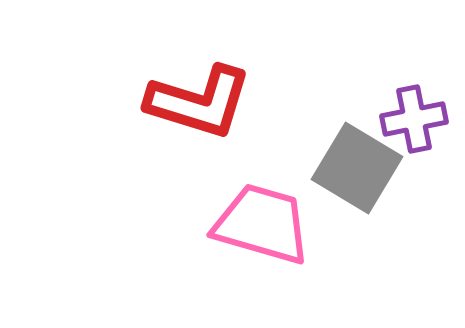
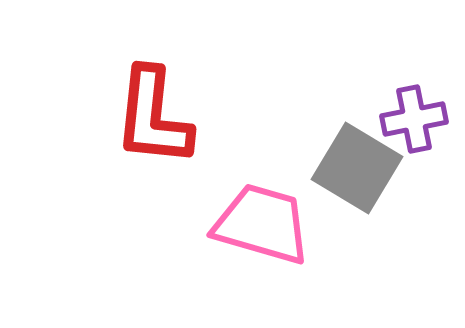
red L-shape: moved 46 px left, 15 px down; rotated 79 degrees clockwise
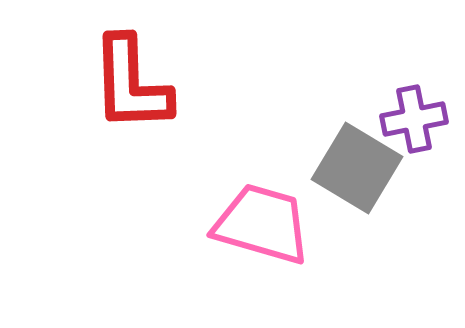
red L-shape: moved 22 px left, 33 px up; rotated 8 degrees counterclockwise
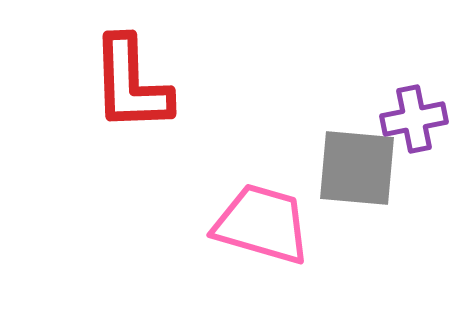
gray square: rotated 26 degrees counterclockwise
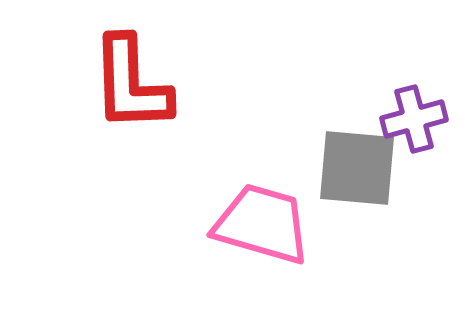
purple cross: rotated 4 degrees counterclockwise
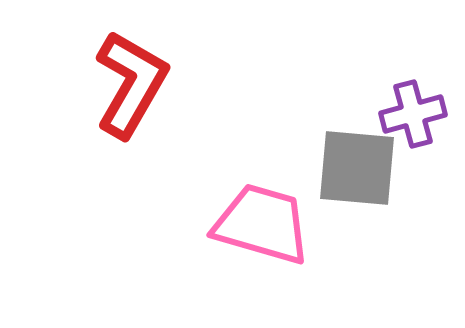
red L-shape: rotated 148 degrees counterclockwise
purple cross: moved 1 px left, 5 px up
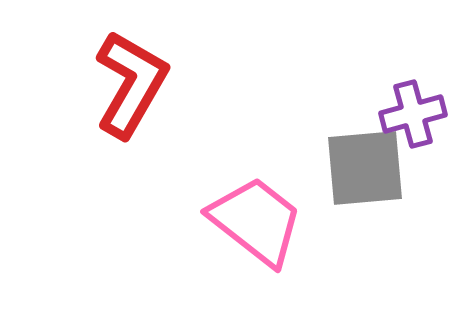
gray square: moved 8 px right; rotated 10 degrees counterclockwise
pink trapezoid: moved 6 px left, 3 px up; rotated 22 degrees clockwise
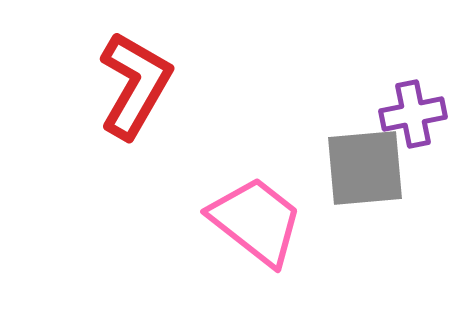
red L-shape: moved 4 px right, 1 px down
purple cross: rotated 4 degrees clockwise
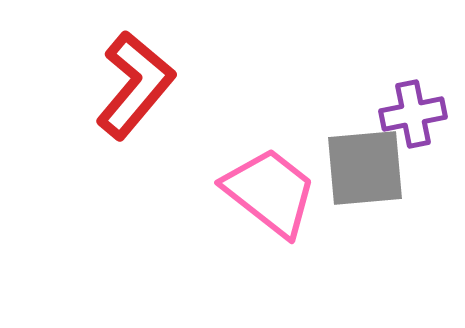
red L-shape: rotated 10 degrees clockwise
pink trapezoid: moved 14 px right, 29 px up
